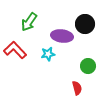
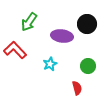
black circle: moved 2 px right
cyan star: moved 2 px right, 10 px down; rotated 16 degrees counterclockwise
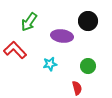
black circle: moved 1 px right, 3 px up
cyan star: rotated 16 degrees clockwise
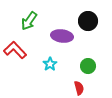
green arrow: moved 1 px up
cyan star: rotated 24 degrees counterclockwise
red semicircle: moved 2 px right
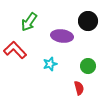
green arrow: moved 1 px down
cyan star: rotated 16 degrees clockwise
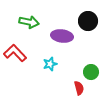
green arrow: rotated 114 degrees counterclockwise
red L-shape: moved 3 px down
green circle: moved 3 px right, 6 px down
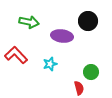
red L-shape: moved 1 px right, 2 px down
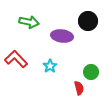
red L-shape: moved 4 px down
cyan star: moved 2 px down; rotated 16 degrees counterclockwise
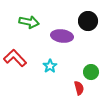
red L-shape: moved 1 px left, 1 px up
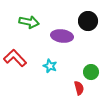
cyan star: rotated 16 degrees counterclockwise
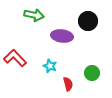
green arrow: moved 5 px right, 7 px up
green circle: moved 1 px right, 1 px down
red semicircle: moved 11 px left, 4 px up
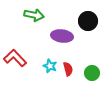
red semicircle: moved 15 px up
